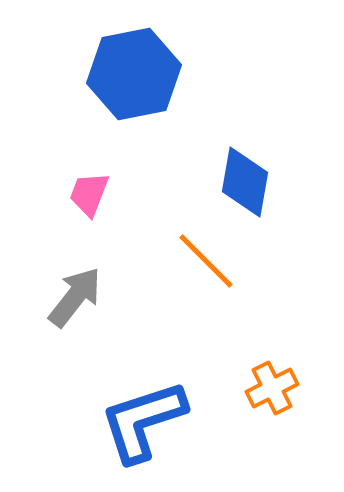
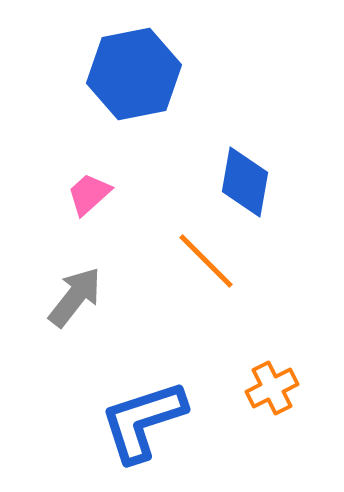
pink trapezoid: rotated 27 degrees clockwise
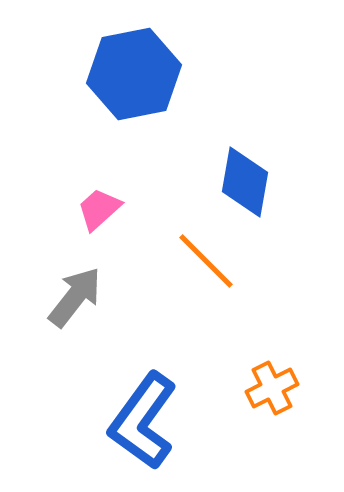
pink trapezoid: moved 10 px right, 15 px down
blue L-shape: rotated 36 degrees counterclockwise
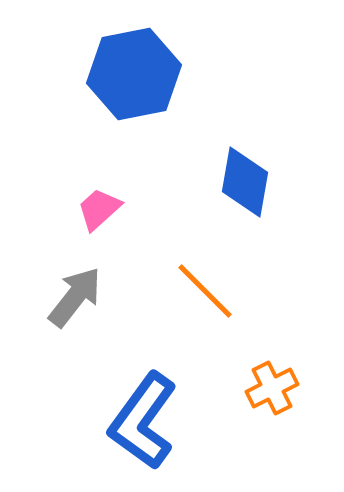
orange line: moved 1 px left, 30 px down
